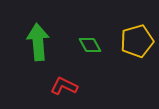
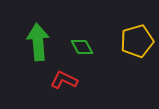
green diamond: moved 8 px left, 2 px down
red L-shape: moved 6 px up
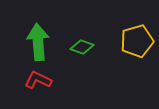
green diamond: rotated 40 degrees counterclockwise
red L-shape: moved 26 px left
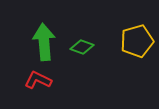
green arrow: moved 6 px right
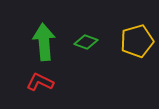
green diamond: moved 4 px right, 5 px up
red L-shape: moved 2 px right, 2 px down
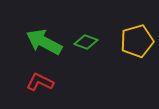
green arrow: rotated 57 degrees counterclockwise
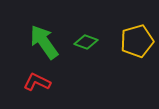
green arrow: rotated 27 degrees clockwise
red L-shape: moved 3 px left
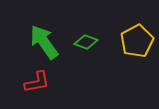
yellow pentagon: rotated 12 degrees counterclockwise
red L-shape: rotated 144 degrees clockwise
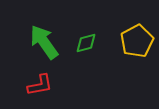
green diamond: moved 1 px down; rotated 35 degrees counterclockwise
red L-shape: moved 3 px right, 3 px down
